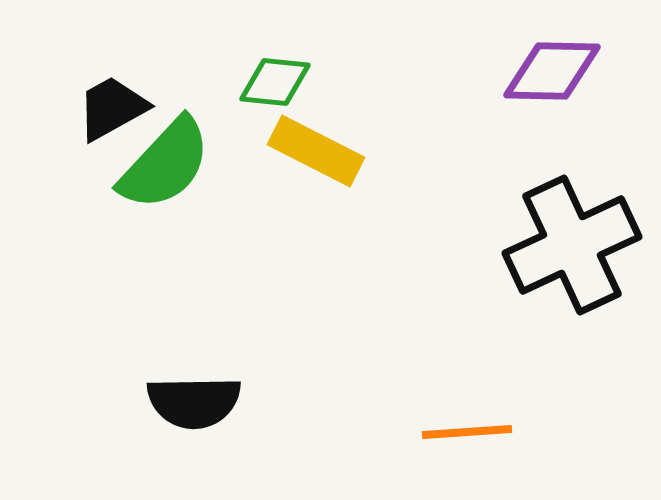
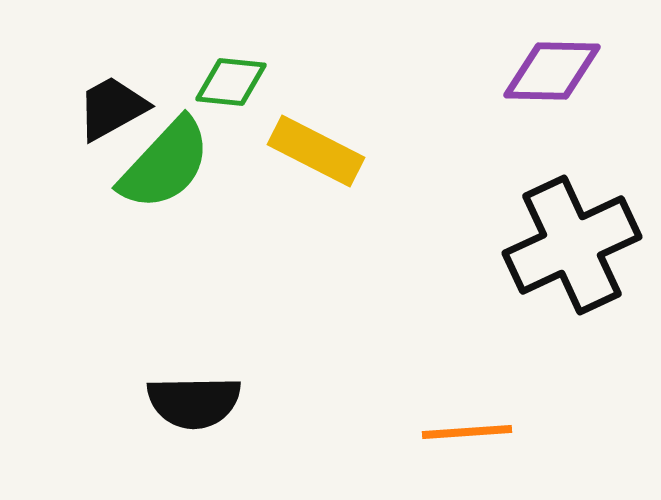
green diamond: moved 44 px left
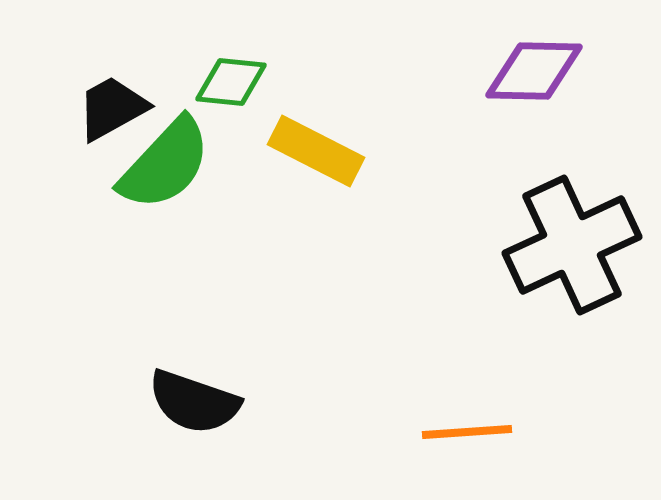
purple diamond: moved 18 px left
black semicircle: rotated 20 degrees clockwise
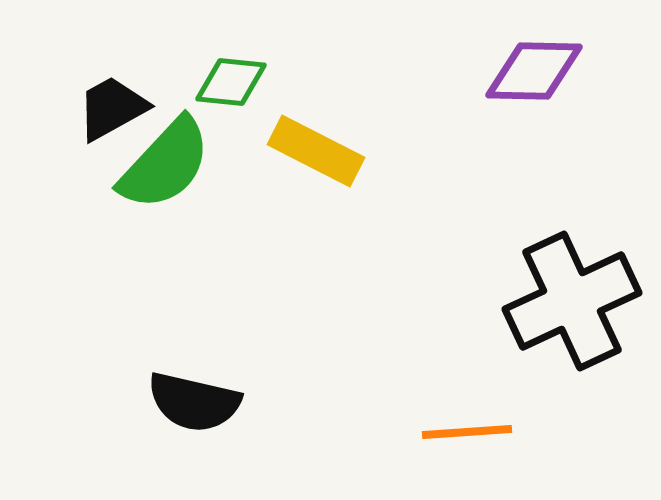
black cross: moved 56 px down
black semicircle: rotated 6 degrees counterclockwise
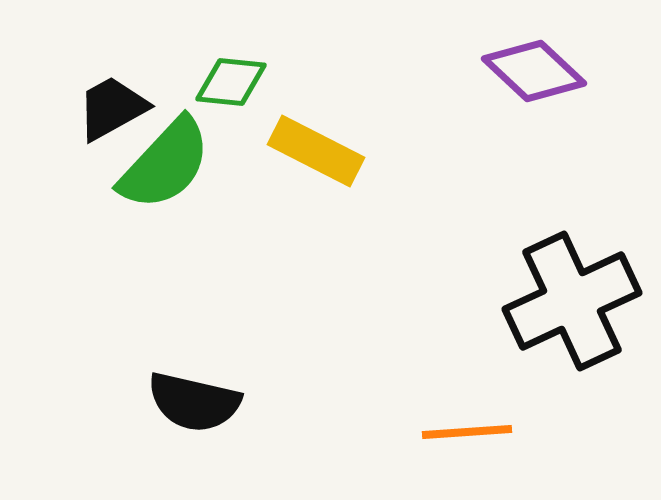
purple diamond: rotated 42 degrees clockwise
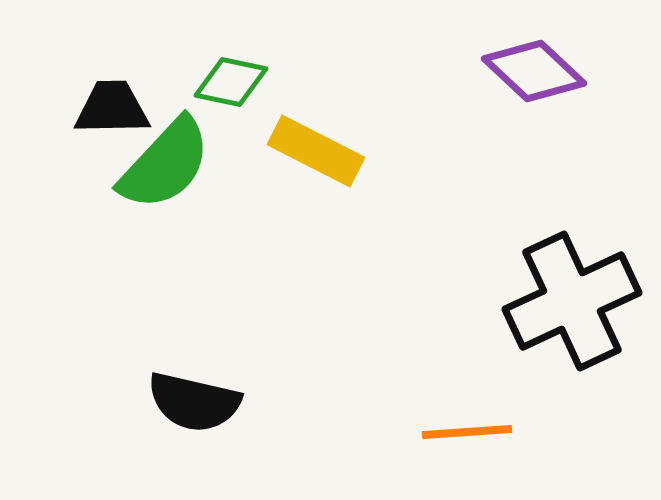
green diamond: rotated 6 degrees clockwise
black trapezoid: rotated 28 degrees clockwise
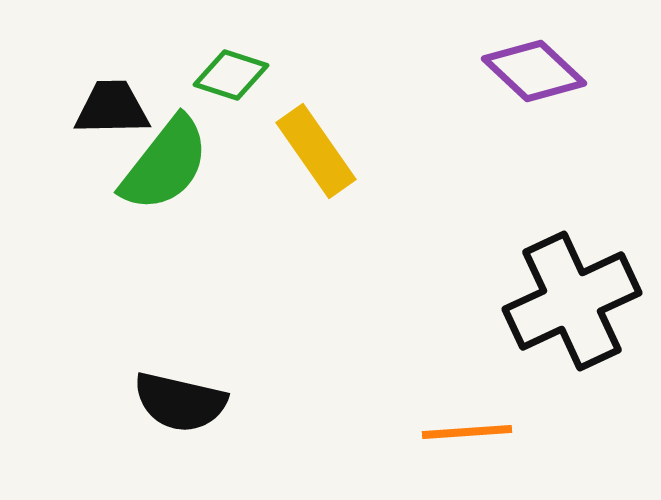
green diamond: moved 7 px up; rotated 6 degrees clockwise
yellow rectangle: rotated 28 degrees clockwise
green semicircle: rotated 5 degrees counterclockwise
black semicircle: moved 14 px left
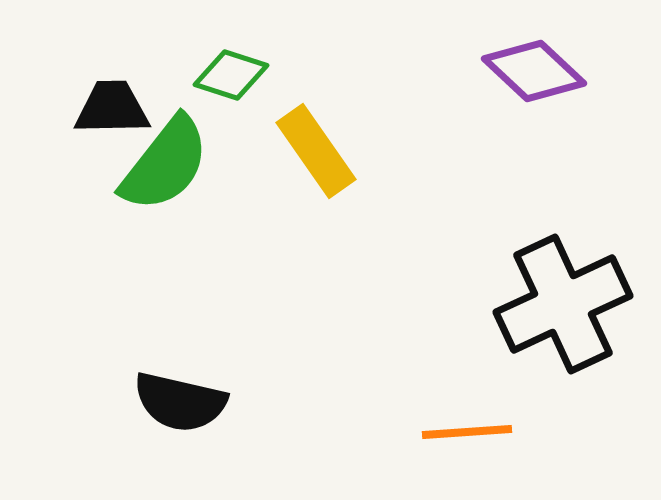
black cross: moved 9 px left, 3 px down
